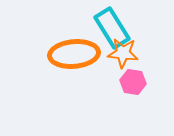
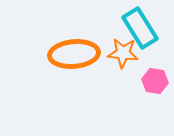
cyan rectangle: moved 28 px right
pink hexagon: moved 22 px right, 1 px up
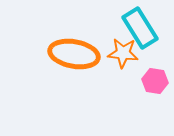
orange ellipse: rotated 15 degrees clockwise
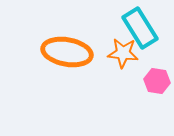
orange ellipse: moved 7 px left, 2 px up
pink hexagon: moved 2 px right
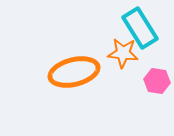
orange ellipse: moved 7 px right, 20 px down; rotated 24 degrees counterclockwise
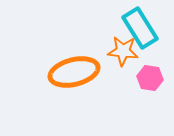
orange star: moved 2 px up
pink hexagon: moved 7 px left, 3 px up
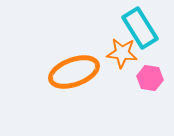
orange star: moved 1 px left, 2 px down
orange ellipse: rotated 6 degrees counterclockwise
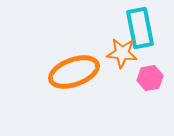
cyan rectangle: rotated 21 degrees clockwise
pink hexagon: rotated 20 degrees counterclockwise
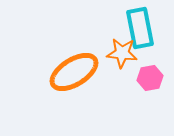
orange ellipse: rotated 12 degrees counterclockwise
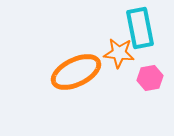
orange star: moved 3 px left
orange ellipse: moved 2 px right; rotated 6 degrees clockwise
